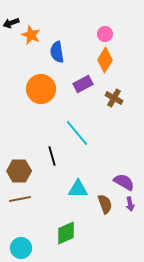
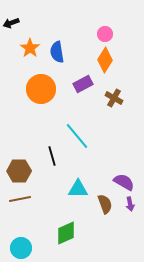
orange star: moved 1 px left, 13 px down; rotated 12 degrees clockwise
cyan line: moved 3 px down
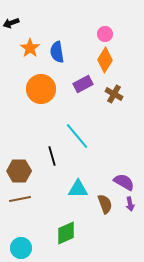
brown cross: moved 4 px up
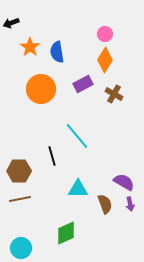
orange star: moved 1 px up
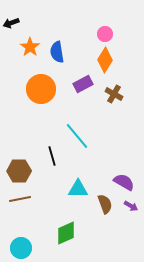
purple arrow: moved 1 px right, 2 px down; rotated 48 degrees counterclockwise
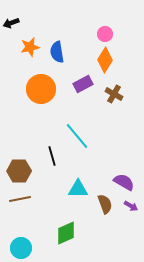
orange star: rotated 24 degrees clockwise
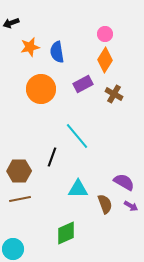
black line: moved 1 px down; rotated 36 degrees clockwise
cyan circle: moved 8 px left, 1 px down
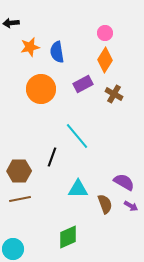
black arrow: rotated 14 degrees clockwise
pink circle: moved 1 px up
green diamond: moved 2 px right, 4 px down
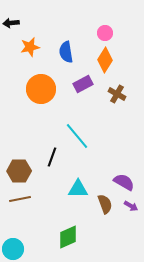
blue semicircle: moved 9 px right
brown cross: moved 3 px right
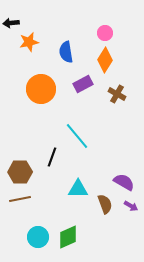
orange star: moved 1 px left, 5 px up
brown hexagon: moved 1 px right, 1 px down
cyan circle: moved 25 px right, 12 px up
